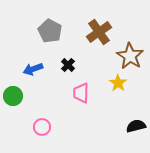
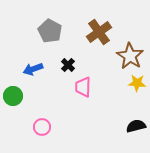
yellow star: moved 19 px right; rotated 30 degrees counterclockwise
pink trapezoid: moved 2 px right, 6 px up
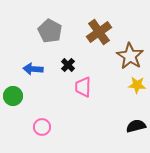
blue arrow: rotated 24 degrees clockwise
yellow star: moved 2 px down
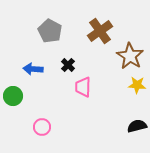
brown cross: moved 1 px right, 1 px up
black semicircle: moved 1 px right
